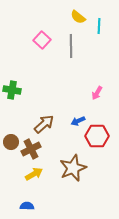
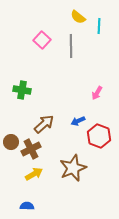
green cross: moved 10 px right
red hexagon: moved 2 px right; rotated 20 degrees clockwise
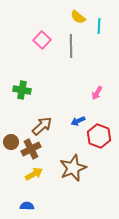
brown arrow: moved 2 px left, 2 px down
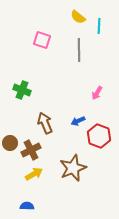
pink square: rotated 24 degrees counterclockwise
gray line: moved 8 px right, 4 px down
green cross: rotated 12 degrees clockwise
brown arrow: moved 3 px right, 3 px up; rotated 70 degrees counterclockwise
brown circle: moved 1 px left, 1 px down
brown cross: moved 1 px down
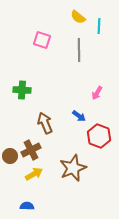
green cross: rotated 18 degrees counterclockwise
blue arrow: moved 1 px right, 5 px up; rotated 120 degrees counterclockwise
brown circle: moved 13 px down
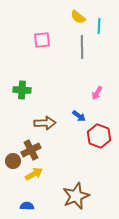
pink square: rotated 24 degrees counterclockwise
gray line: moved 3 px right, 3 px up
brown arrow: rotated 110 degrees clockwise
brown circle: moved 3 px right, 5 px down
brown star: moved 3 px right, 28 px down
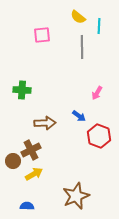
pink square: moved 5 px up
